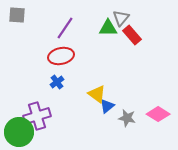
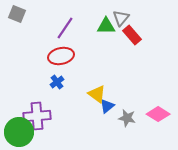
gray square: moved 1 px up; rotated 18 degrees clockwise
green triangle: moved 2 px left, 2 px up
purple cross: rotated 12 degrees clockwise
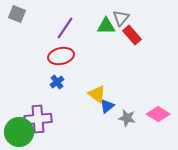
purple cross: moved 1 px right, 3 px down
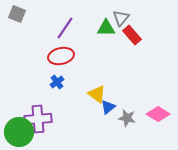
green triangle: moved 2 px down
blue triangle: moved 1 px right, 1 px down
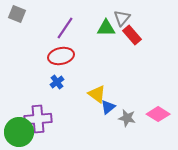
gray triangle: moved 1 px right
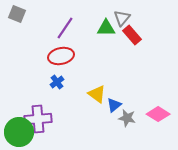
blue triangle: moved 6 px right, 2 px up
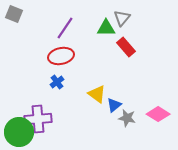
gray square: moved 3 px left
red rectangle: moved 6 px left, 12 px down
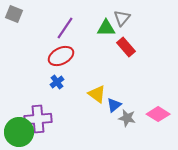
red ellipse: rotated 15 degrees counterclockwise
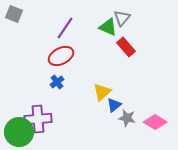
green triangle: moved 2 px right, 1 px up; rotated 24 degrees clockwise
yellow triangle: moved 5 px right, 2 px up; rotated 42 degrees clockwise
pink diamond: moved 3 px left, 8 px down
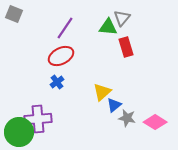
green triangle: rotated 18 degrees counterclockwise
red rectangle: rotated 24 degrees clockwise
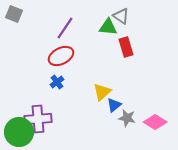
gray triangle: moved 1 px left, 2 px up; rotated 36 degrees counterclockwise
